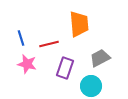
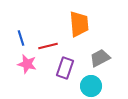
red line: moved 1 px left, 2 px down
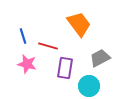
orange trapezoid: rotated 32 degrees counterclockwise
blue line: moved 2 px right, 2 px up
red line: rotated 30 degrees clockwise
purple rectangle: rotated 10 degrees counterclockwise
cyan circle: moved 2 px left
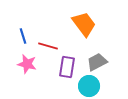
orange trapezoid: moved 5 px right
gray trapezoid: moved 3 px left, 4 px down
purple rectangle: moved 2 px right, 1 px up
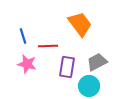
orange trapezoid: moved 4 px left
red line: rotated 18 degrees counterclockwise
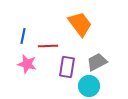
blue line: rotated 28 degrees clockwise
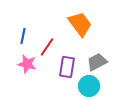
red line: moved 1 px left, 1 px down; rotated 54 degrees counterclockwise
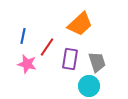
orange trapezoid: rotated 84 degrees clockwise
gray trapezoid: rotated 100 degrees clockwise
purple rectangle: moved 3 px right, 8 px up
